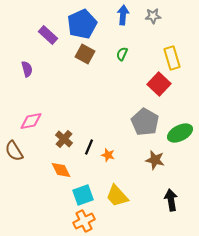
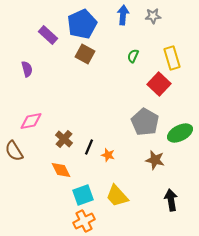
green semicircle: moved 11 px right, 2 px down
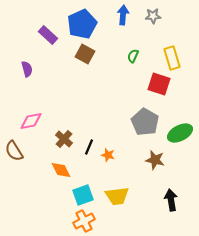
red square: rotated 25 degrees counterclockwise
yellow trapezoid: rotated 55 degrees counterclockwise
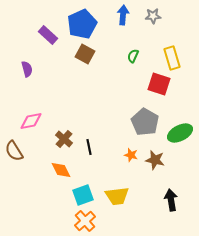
black line: rotated 35 degrees counterclockwise
orange star: moved 23 px right
orange cross: moved 1 px right; rotated 15 degrees counterclockwise
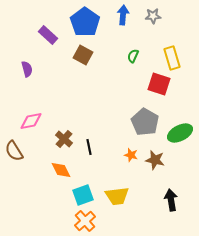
blue pentagon: moved 3 px right, 2 px up; rotated 12 degrees counterclockwise
brown square: moved 2 px left, 1 px down
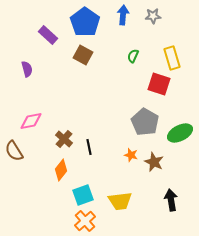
brown star: moved 1 px left, 2 px down; rotated 12 degrees clockwise
orange diamond: rotated 65 degrees clockwise
yellow trapezoid: moved 3 px right, 5 px down
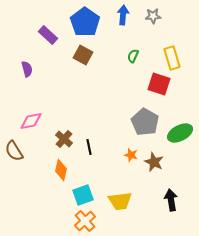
orange diamond: rotated 25 degrees counterclockwise
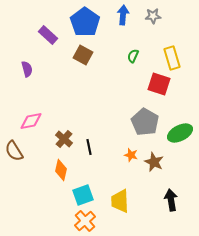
yellow trapezoid: rotated 95 degrees clockwise
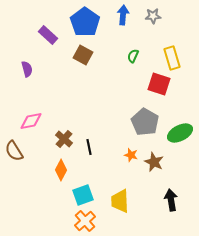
orange diamond: rotated 15 degrees clockwise
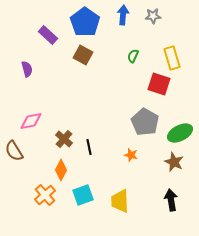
brown star: moved 20 px right
orange cross: moved 40 px left, 26 px up
